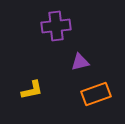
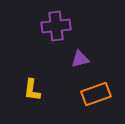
purple triangle: moved 3 px up
yellow L-shape: rotated 110 degrees clockwise
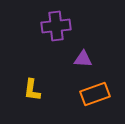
purple triangle: moved 3 px right; rotated 18 degrees clockwise
orange rectangle: moved 1 px left
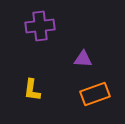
purple cross: moved 16 px left
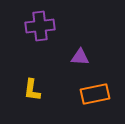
purple triangle: moved 3 px left, 2 px up
orange rectangle: rotated 8 degrees clockwise
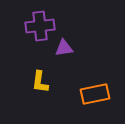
purple triangle: moved 16 px left, 9 px up; rotated 12 degrees counterclockwise
yellow L-shape: moved 8 px right, 8 px up
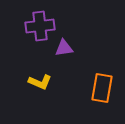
yellow L-shape: rotated 75 degrees counterclockwise
orange rectangle: moved 7 px right, 6 px up; rotated 68 degrees counterclockwise
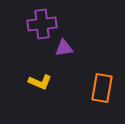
purple cross: moved 2 px right, 2 px up
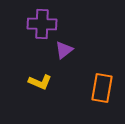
purple cross: rotated 8 degrees clockwise
purple triangle: moved 2 px down; rotated 30 degrees counterclockwise
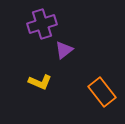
purple cross: rotated 20 degrees counterclockwise
orange rectangle: moved 4 px down; rotated 48 degrees counterclockwise
